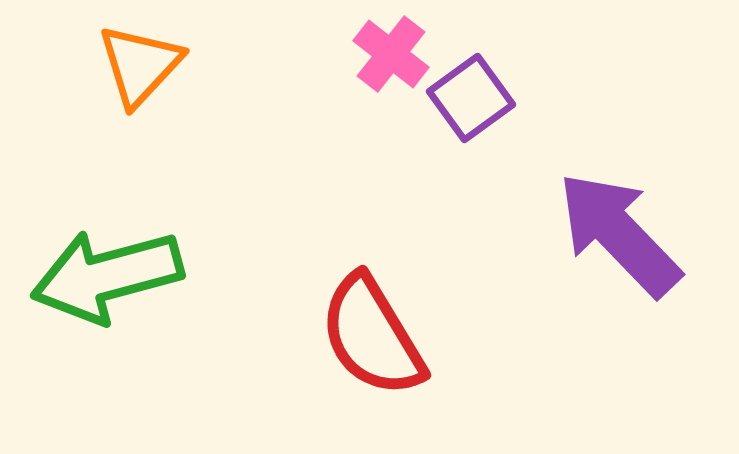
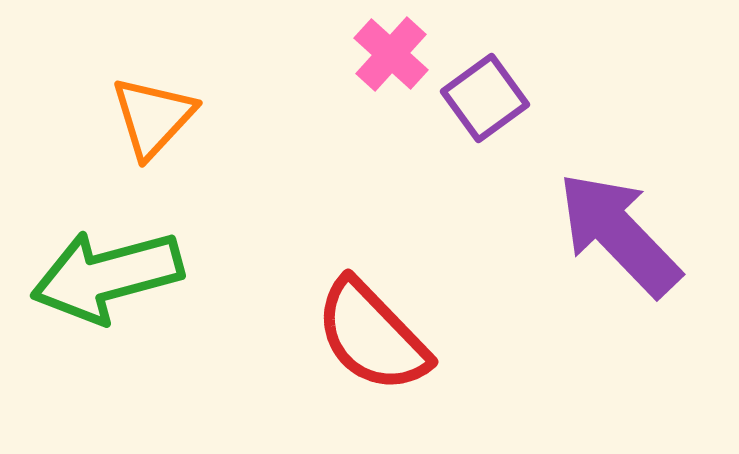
pink cross: rotated 4 degrees clockwise
orange triangle: moved 13 px right, 52 px down
purple square: moved 14 px right
red semicircle: rotated 13 degrees counterclockwise
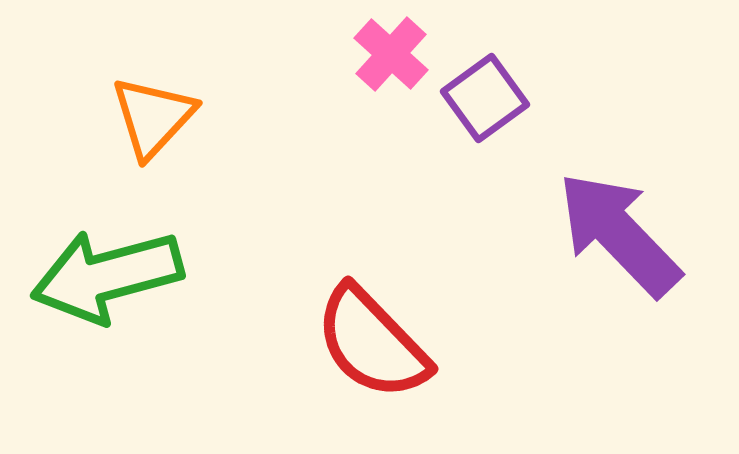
red semicircle: moved 7 px down
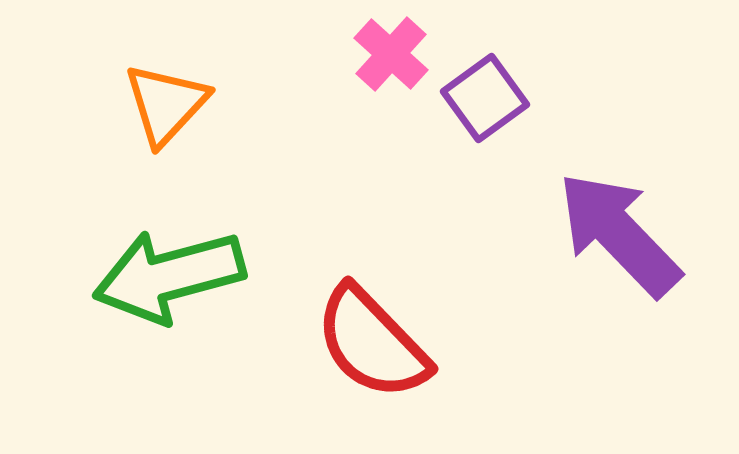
orange triangle: moved 13 px right, 13 px up
green arrow: moved 62 px right
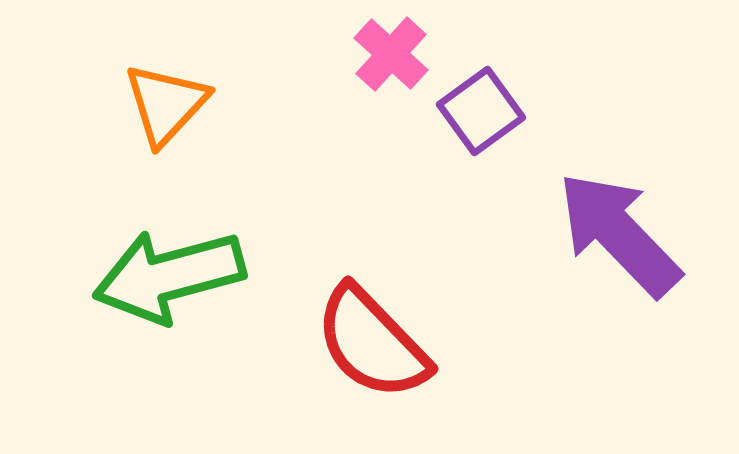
purple square: moved 4 px left, 13 px down
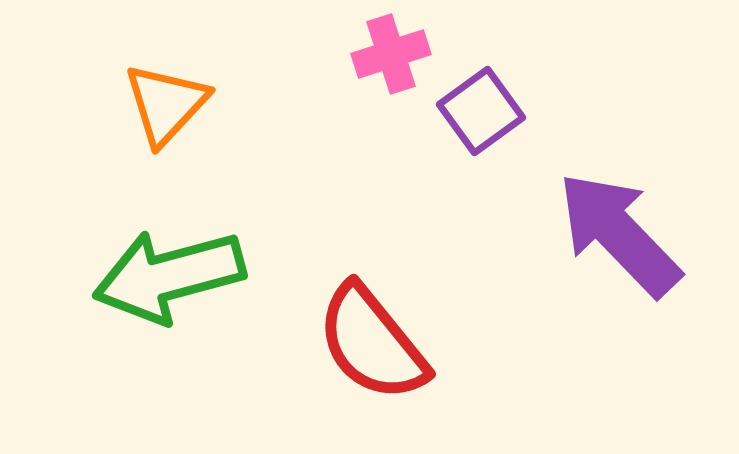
pink cross: rotated 30 degrees clockwise
red semicircle: rotated 5 degrees clockwise
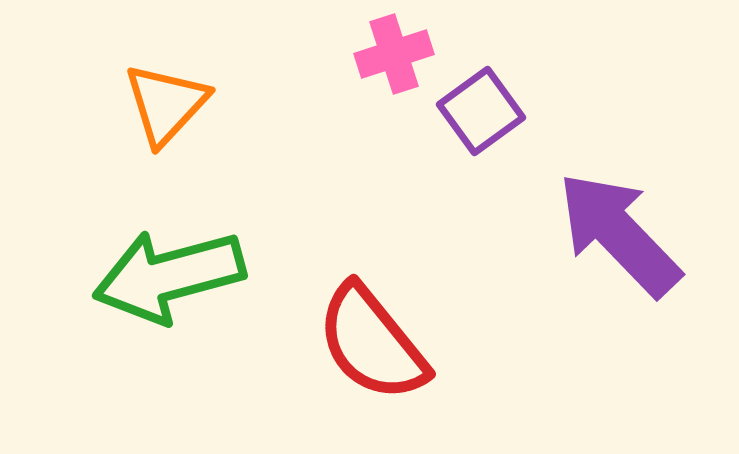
pink cross: moved 3 px right
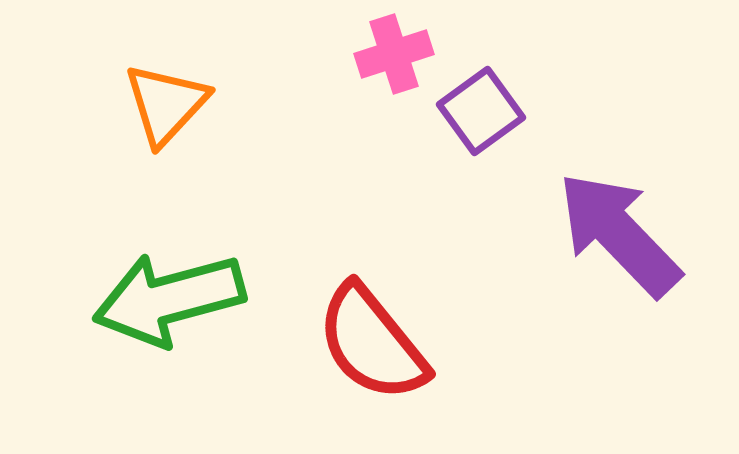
green arrow: moved 23 px down
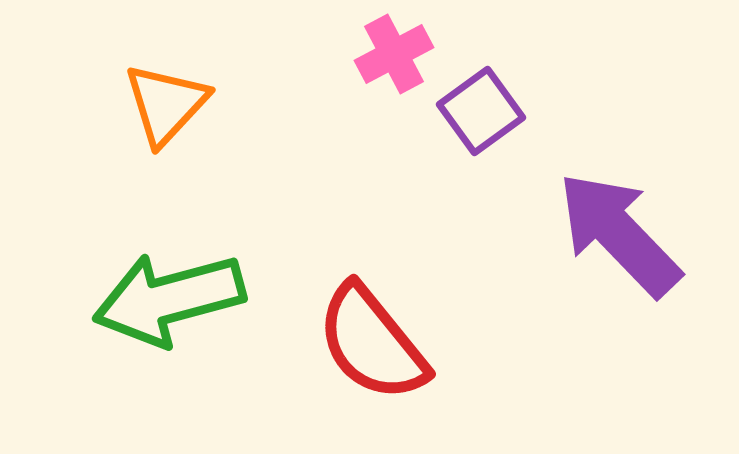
pink cross: rotated 10 degrees counterclockwise
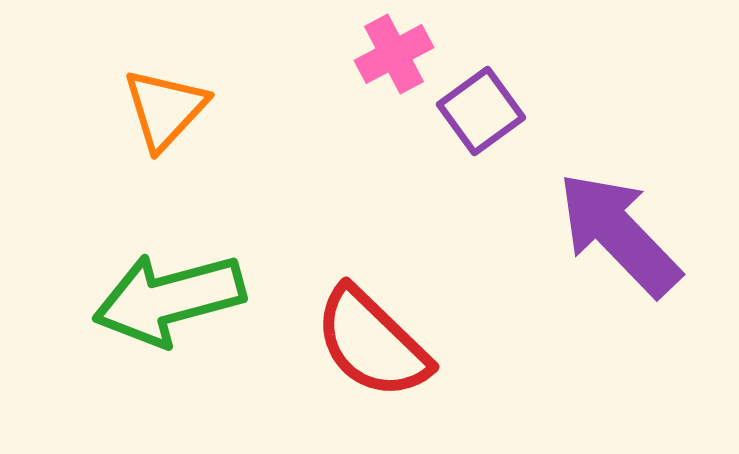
orange triangle: moved 1 px left, 5 px down
red semicircle: rotated 7 degrees counterclockwise
